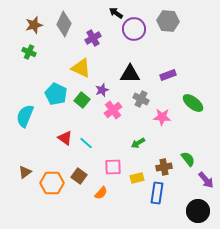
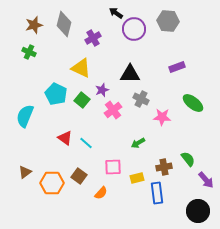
gray diamond: rotated 10 degrees counterclockwise
purple rectangle: moved 9 px right, 8 px up
blue rectangle: rotated 15 degrees counterclockwise
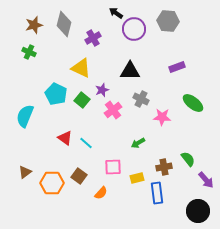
black triangle: moved 3 px up
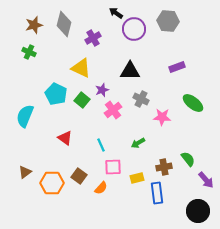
cyan line: moved 15 px right, 2 px down; rotated 24 degrees clockwise
orange semicircle: moved 5 px up
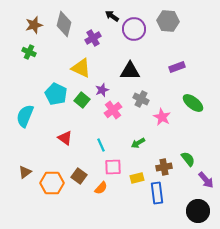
black arrow: moved 4 px left, 3 px down
pink star: rotated 24 degrees clockwise
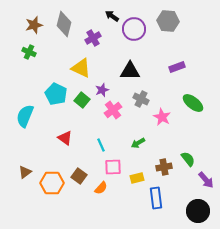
blue rectangle: moved 1 px left, 5 px down
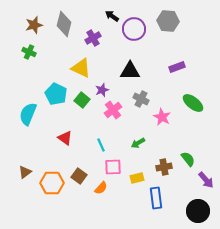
cyan semicircle: moved 3 px right, 2 px up
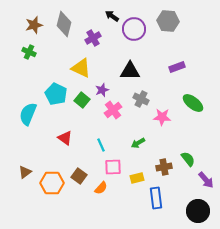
pink star: rotated 24 degrees counterclockwise
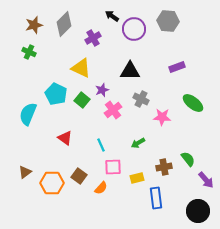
gray diamond: rotated 30 degrees clockwise
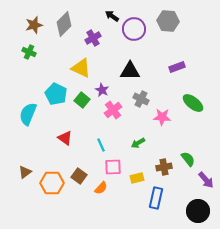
purple star: rotated 24 degrees counterclockwise
blue rectangle: rotated 20 degrees clockwise
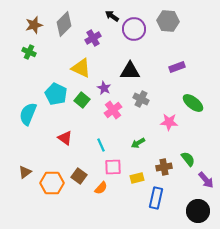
purple star: moved 2 px right, 2 px up
pink star: moved 7 px right, 5 px down
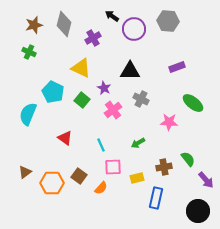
gray diamond: rotated 30 degrees counterclockwise
cyan pentagon: moved 3 px left, 2 px up
